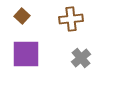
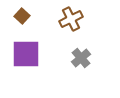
brown cross: rotated 20 degrees counterclockwise
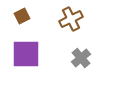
brown square: rotated 21 degrees clockwise
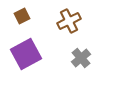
brown cross: moved 2 px left, 2 px down
purple square: rotated 28 degrees counterclockwise
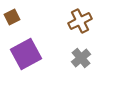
brown square: moved 10 px left, 1 px down
brown cross: moved 11 px right
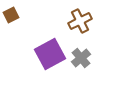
brown square: moved 1 px left, 2 px up
purple square: moved 24 px right
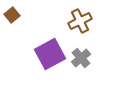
brown square: moved 1 px right; rotated 14 degrees counterclockwise
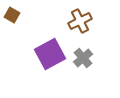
brown square: rotated 21 degrees counterclockwise
gray cross: moved 2 px right
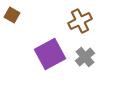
gray cross: moved 2 px right, 1 px up
